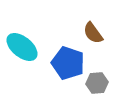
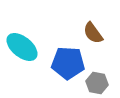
blue pentagon: rotated 16 degrees counterclockwise
gray hexagon: rotated 15 degrees clockwise
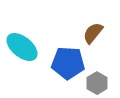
brown semicircle: rotated 75 degrees clockwise
gray hexagon: rotated 20 degrees clockwise
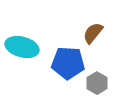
cyan ellipse: rotated 24 degrees counterclockwise
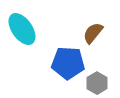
cyan ellipse: moved 18 px up; rotated 40 degrees clockwise
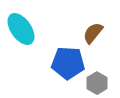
cyan ellipse: moved 1 px left
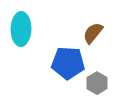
cyan ellipse: rotated 36 degrees clockwise
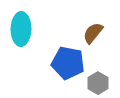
blue pentagon: rotated 8 degrees clockwise
gray hexagon: moved 1 px right
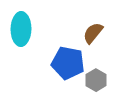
gray hexagon: moved 2 px left, 3 px up
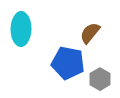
brown semicircle: moved 3 px left
gray hexagon: moved 4 px right, 1 px up
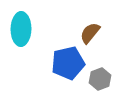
blue pentagon: rotated 24 degrees counterclockwise
gray hexagon: rotated 10 degrees clockwise
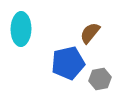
gray hexagon: rotated 10 degrees clockwise
